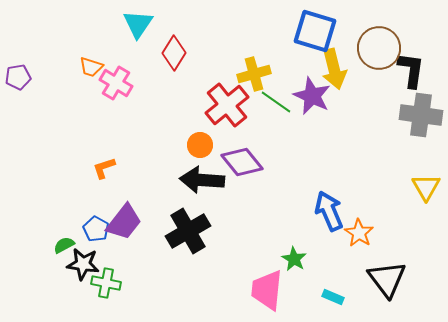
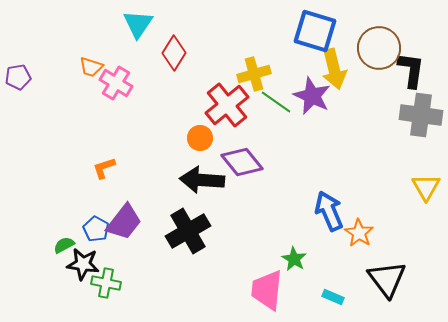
orange circle: moved 7 px up
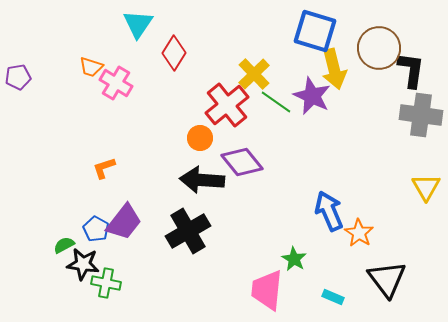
yellow cross: rotated 28 degrees counterclockwise
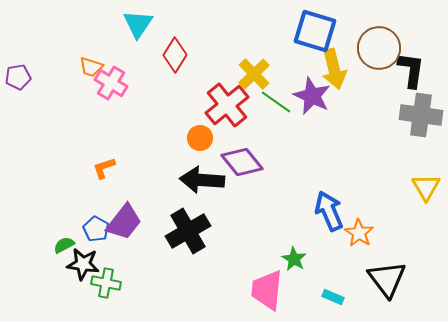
red diamond: moved 1 px right, 2 px down
pink cross: moved 5 px left
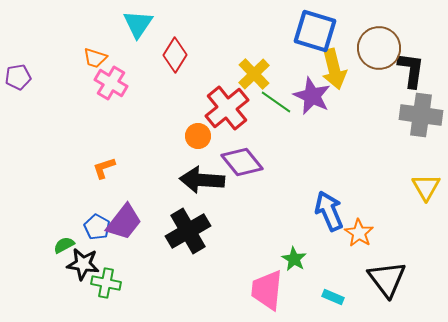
orange trapezoid: moved 4 px right, 9 px up
red cross: moved 3 px down
orange circle: moved 2 px left, 2 px up
blue pentagon: moved 1 px right, 2 px up
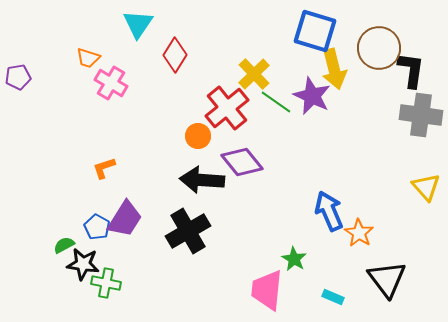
orange trapezoid: moved 7 px left
yellow triangle: rotated 12 degrees counterclockwise
purple trapezoid: moved 1 px right, 3 px up; rotated 6 degrees counterclockwise
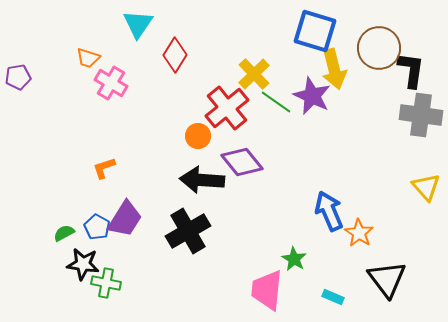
green semicircle: moved 12 px up
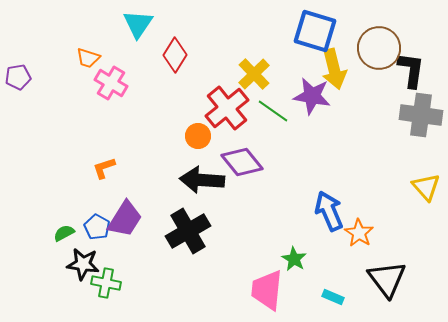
purple star: rotated 15 degrees counterclockwise
green line: moved 3 px left, 9 px down
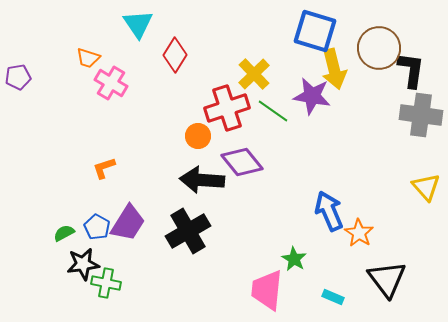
cyan triangle: rotated 8 degrees counterclockwise
red cross: rotated 21 degrees clockwise
purple trapezoid: moved 3 px right, 4 px down
black star: rotated 16 degrees counterclockwise
